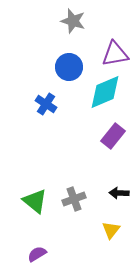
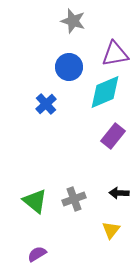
blue cross: rotated 15 degrees clockwise
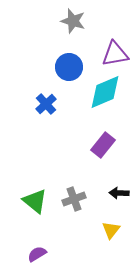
purple rectangle: moved 10 px left, 9 px down
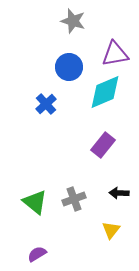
green triangle: moved 1 px down
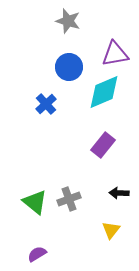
gray star: moved 5 px left
cyan diamond: moved 1 px left
gray cross: moved 5 px left
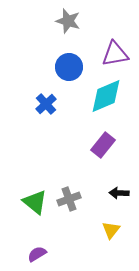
cyan diamond: moved 2 px right, 4 px down
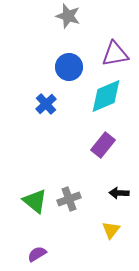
gray star: moved 5 px up
green triangle: moved 1 px up
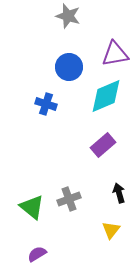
blue cross: rotated 30 degrees counterclockwise
purple rectangle: rotated 10 degrees clockwise
black arrow: rotated 72 degrees clockwise
green triangle: moved 3 px left, 6 px down
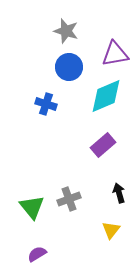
gray star: moved 2 px left, 15 px down
green triangle: rotated 12 degrees clockwise
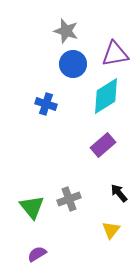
blue circle: moved 4 px right, 3 px up
cyan diamond: rotated 9 degrees counterclockwise
black arrow: rotated 24 degrees counterclockwise
